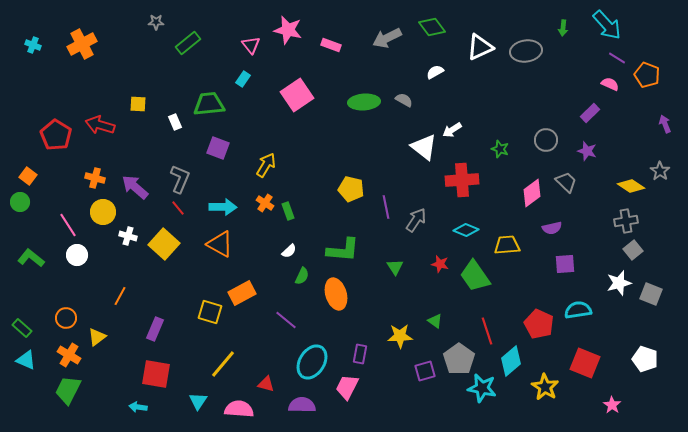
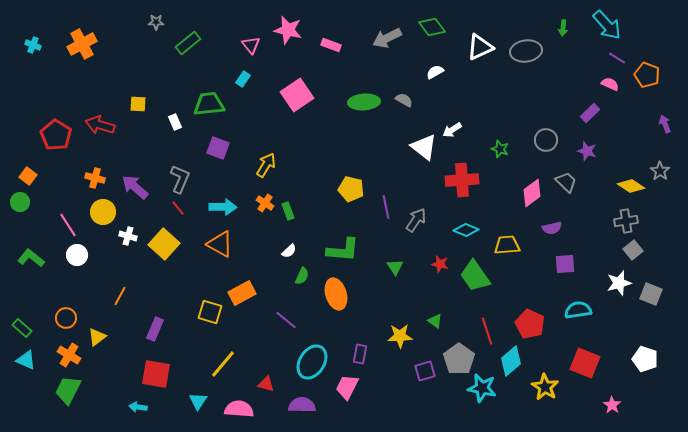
red pentagon at (539, 324): moved 9 px left
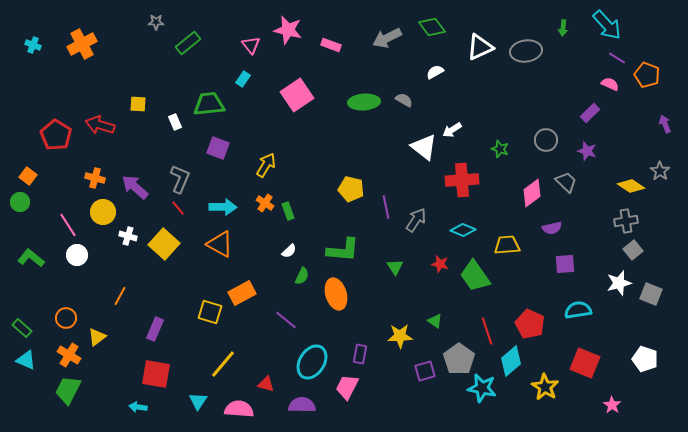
cyan diamond at (466, 230): moved 3 px left
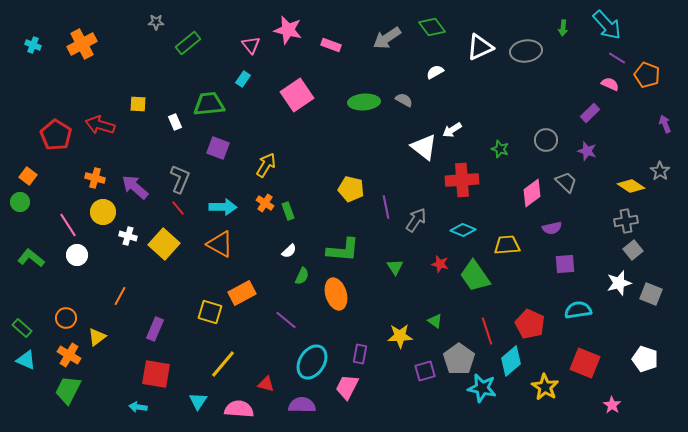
gray arrow at (387, 38): rotated 8 degrees counterclockwise
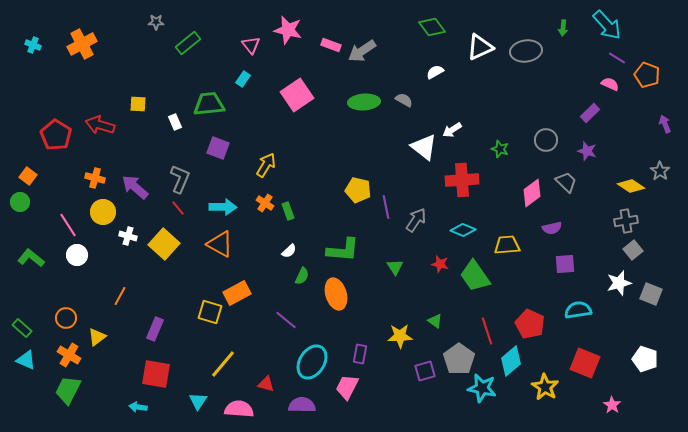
gray arrow at (387, 38): moved 25 px left, 13 px down
yellow pentagon at (351, 189): moved 7 px right, 1 px down
orange rectangle at (242, 293): moved 5 px left
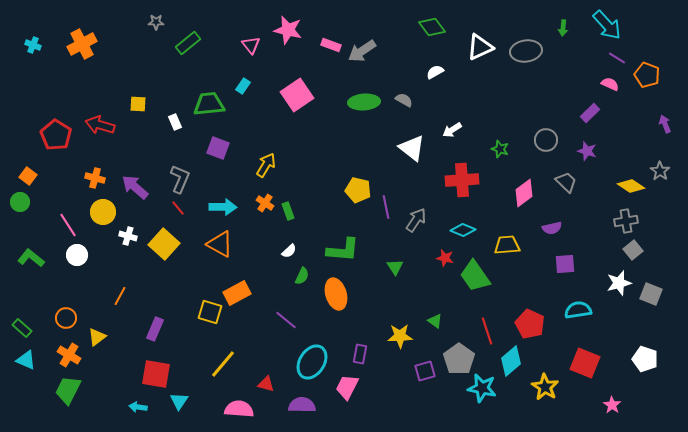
cyan rectangle at (243, 79): moved 7 px down
white triangle at (424, 147): moved 12 px left, 1 px down
pink diamond at (532, 193): moved 8 px left
red star at (440, 264): moved 5 px right, 6 px up
cyan triangle at (198, 401): moved 19 px left
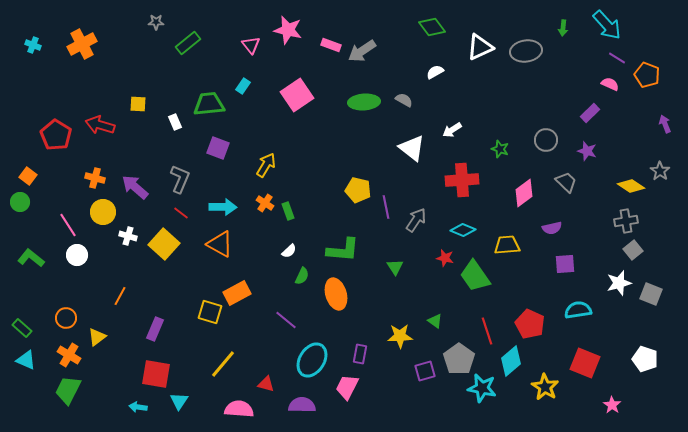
red line at (178, 208): moved 3 px right, 5 px down; rotated 14 degrees counterclockwise
cyan ellipse at (312, 362): moved 2 px up
